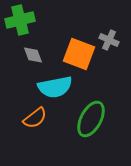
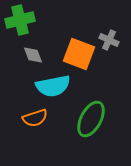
cyan semicircle: moved 2 px left, 1 px up
orange semicircle: rotated 20 degrees clockwise
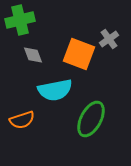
gray cross: moved 1 px up; rotated 30 degrees clockwise
cyan semicircle: moved 2 px right, 4 px down
orange semicircle: moved 13 px left, 2 px down
